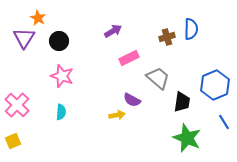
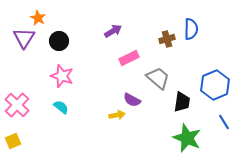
brown cross: moved 2 px down
cyan semicircle: moved 5 px up; rotated 56 degrees counterclockwise
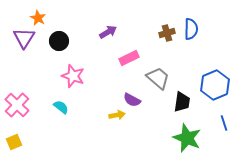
purple arrow: moved 5 px left, 1 px down
brown cross: moved 6 px up
pink star: moved 11 px right
blue line: moved 1 px down; rotated 14 degrees clockwise
yellow square: moved 1 px right, 1 px down
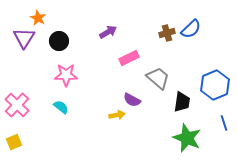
blue semicircle: rotated 45 degrees clockwise
pink star: moved 7 px left, 1 px up; rotated 20 degrees counterclockwise
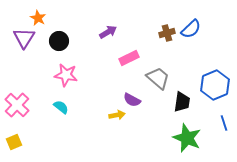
pink star: rotated 10 degrees clockwise
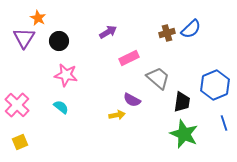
green star: moved 3 px left, 4 px up
yellow square: moved 6 px right
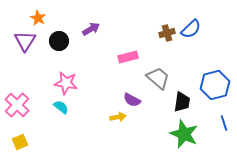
purple arrow: moved 17 px left, 3 px up
purple triangle: moved 1 px right, 3 px down
pink rectangle: moved 1 px left, 1 px up; rotated 12 degrees clockwise
pink star: moved 8 px down
blue hexagon: rotated 8 degrees clockwise
yellow arrow: moved 1 px right, 2 px down
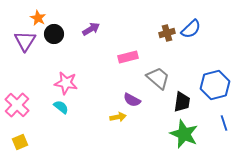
black circle: moved 5 px left, 7 px up
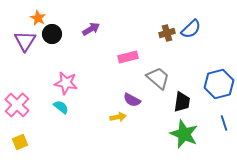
black circle: moved 2 px left
blue hexagon: moved 4 px right, 1 px up
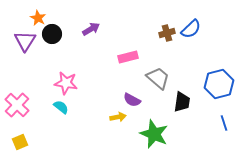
green star: moved 30 px left
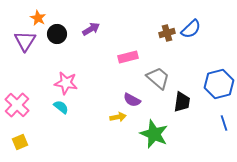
black circle: moved 5 px right
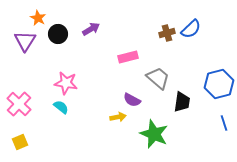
black circle: moved 1 px right
pink cross: moved 2 px right, 1 px up
